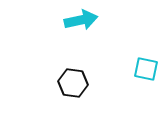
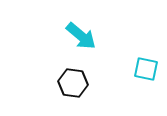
cyan arrow: moved 16 px down; rotated 52 degrees clockwise
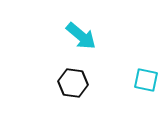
cyan square: moved 11 px down
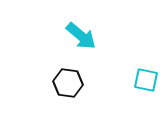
black hexagon: moved 5 px left
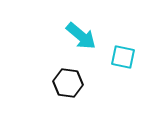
cyan square: moved 23 px left, 23 px up
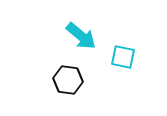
black hexagon: moved 3 px up
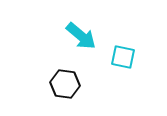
black hexagon: moved 3 px left, 4 px down
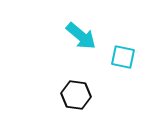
black hexagon: moved 11 px right, 11 px down
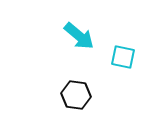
cyan arrow: moved 2 px left
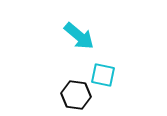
cyan square: moved 20 px left, 18 px down
